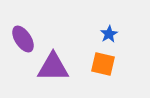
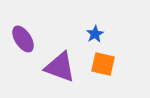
blue star: moved 14 px left
purple triangle: moved 7 px right; rotated 20 degrees clockwise
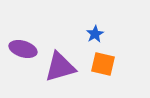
purple ellipse: moved 10 px down; rotated 40 degrees counterclockwise
purple triangle: rotated 36 degrees counterclockwise
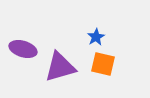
blue star: moved 1 px right, 3 px down
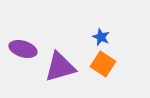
blue star: moved 5 px right; rotated 18 degrees counterclockwise
orange square: rotated 20 degrees clockwise
